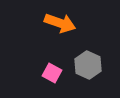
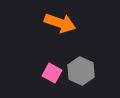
gray hexagon: moved 7 px left, 6 px down
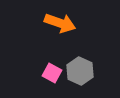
gray hexagon: moved 1 px left
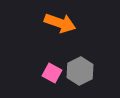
gray hexagon: rotated 8 degrees clockwise
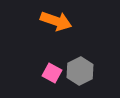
orange arrow: moved 4 px left, 2 px up
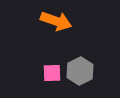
pink square: rotated 30 degrees counterclockwise
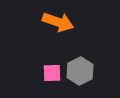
orange arrow: moved 2 px right, 1 px down
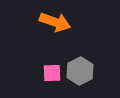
orange arrow: moved 3 px left
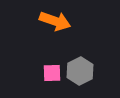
orange arrow: moved 1 px up
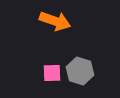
gray hexagon: rotated 16 degrees counterclockwise
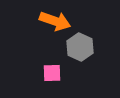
gray hexagon: moved 24 px up; rotated 8 degrees clockwise
